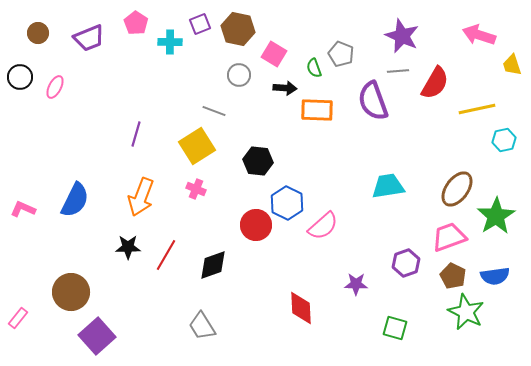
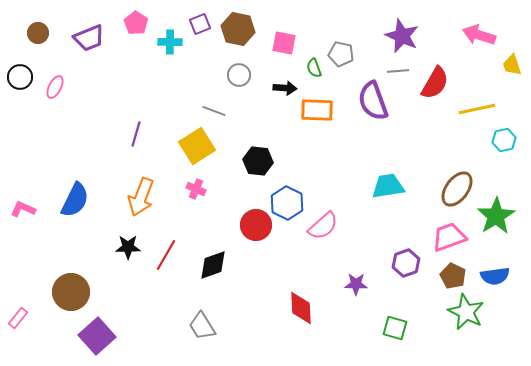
pink square at (274, 54): moved 10 px right, 11 px up; rotated 20 degrees counterclockwise
gray pentagon at (341, 54): rotated 10 degrees counterclockwise
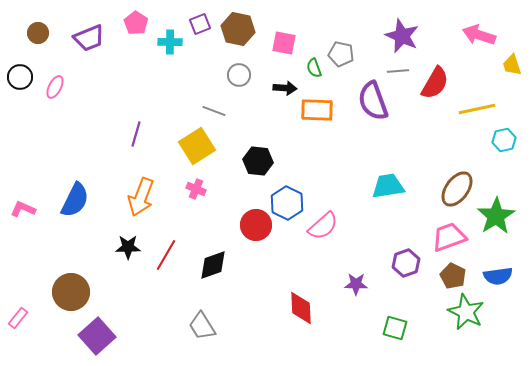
blue semicircle at (495, 276): moved 3 px right
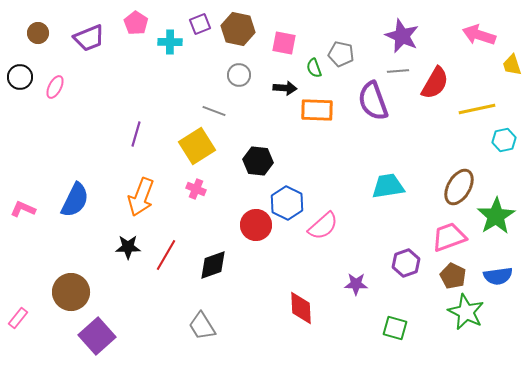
brown ellipse at (457, 189): moved 2 px right, 2 px up; rotated 6 degrees counterclockwise
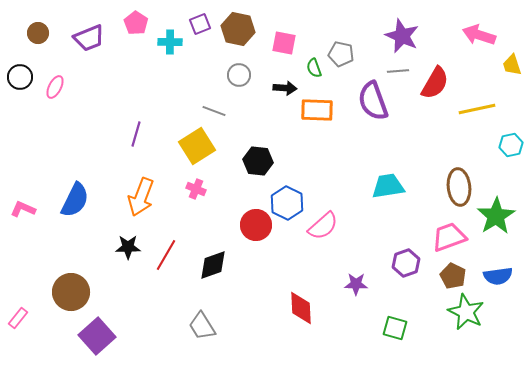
cyan hexagon at (504, 140): moved 7 px right, 5 px down
brown ellipse at (459, 187): rotated 36 degrees counterclockwise
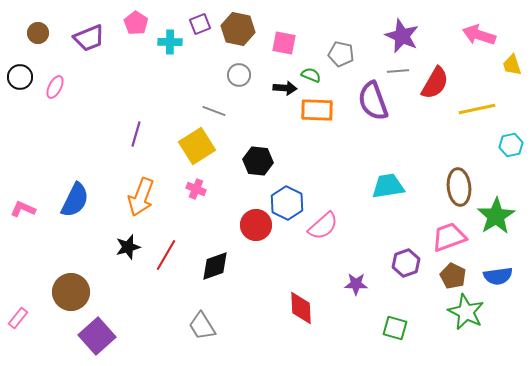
green semicircle at (314, 68): moved 3 px left, 7 px down; rotated 132 degrees clockwise
black star at (128, 247): rotated 15 degrees counterclockwise
black diamond at (213, 265): moved 2 px right, 1 px down
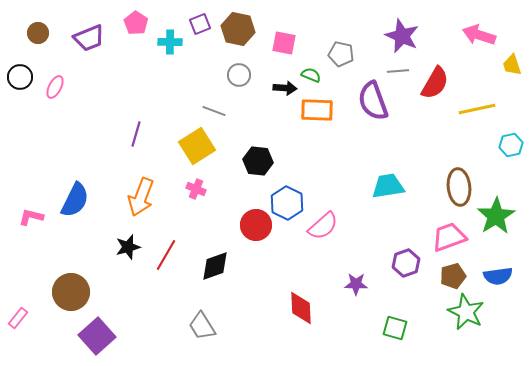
pink L-shape at (23, 209): moved 8 px right, 8 px down; rotated 10 degrees counterclockwise
brown pentagon at (453, 276): rotated 30 degrees clockwise
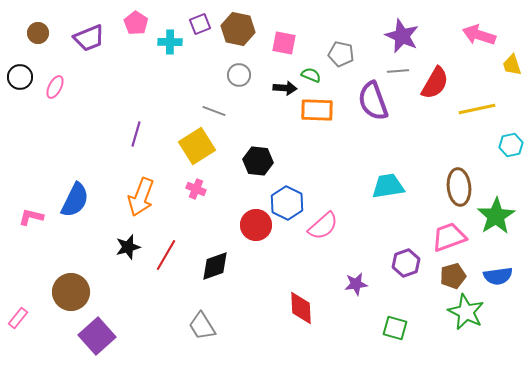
purple star at (356, 284): rotated 10 degrees counterclockwise
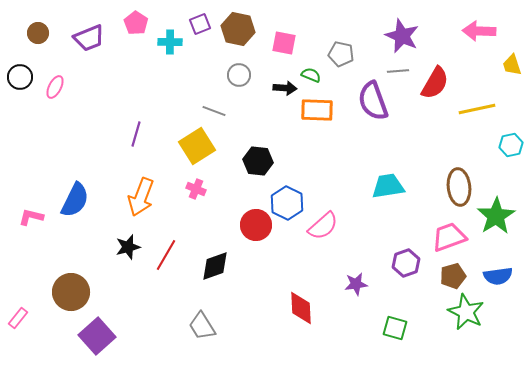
pink arrow at (479, 35): moved 4 px up; rotated 16 degrees counterclockwise
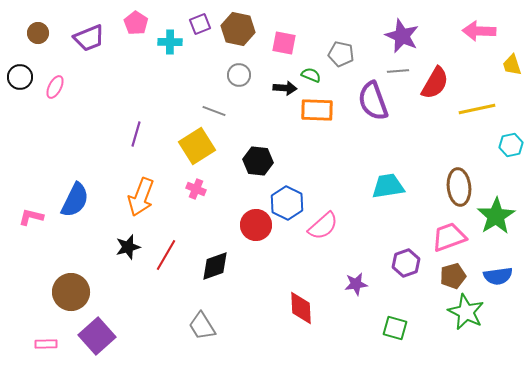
pink rectangle at (18, 318): moved 28 px right, 26 px down; rotated 50 degrees clockwise
